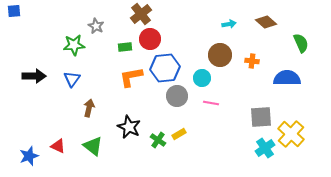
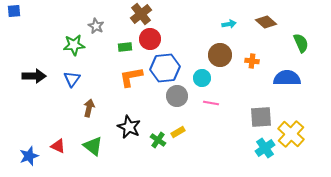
yellow rectangle: moved 1 px left, 2 px up
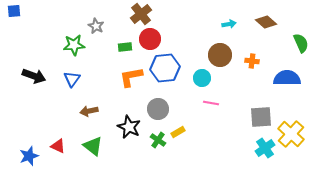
black arrow: rotated 20 degrees clockwise
gray circle: moved 19 px left, 13 px down
brown arrow: moved 3 px down; rotated 114 degrees counterclockwise
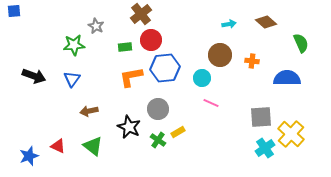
red circle: moved 1 px right, 1 px down
pink line: rotated 14 degrees clockwise
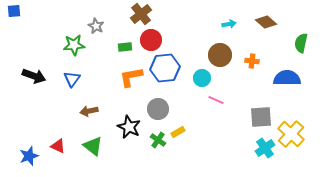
green semicircle: rotated 144 degrees counterclockwise
pink line: moved 5 px right, 3 px up
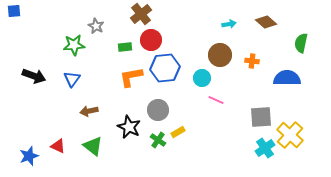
gray circle: moved 1 px down
yellow cross: moved 1 px left, 1 px down
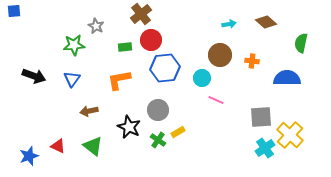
orange L-shape: moved 12 px left, 3 px down
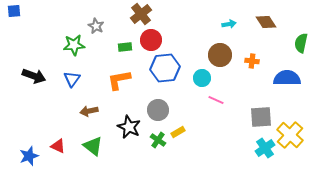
brown diamond: rotated 15 degrees clockwise
